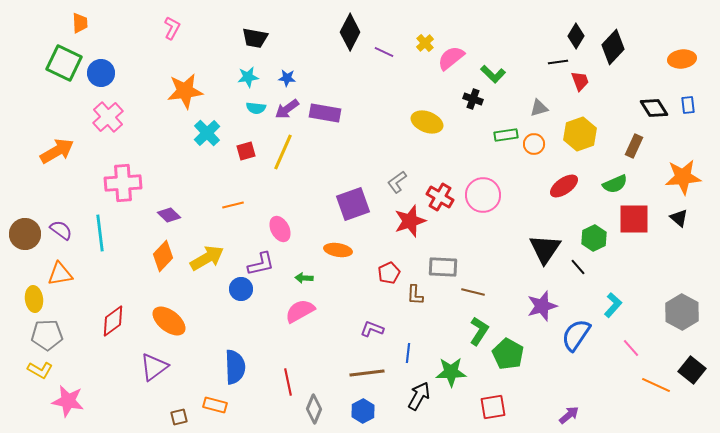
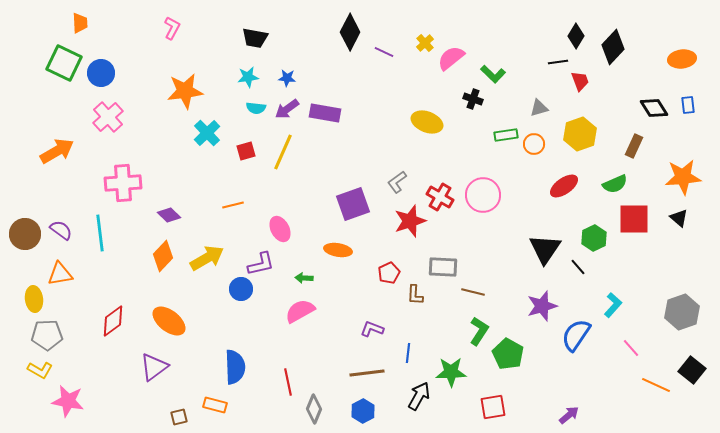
gray hexagon at (682, 312): rotated 12 degrees clockwise
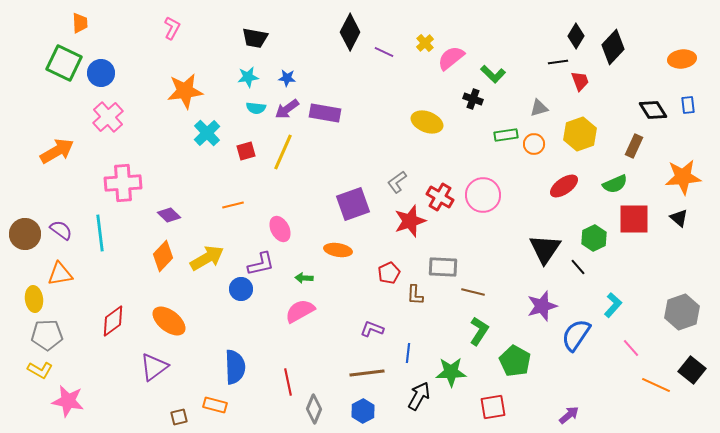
black diamond at (654, 108): moved 1 px left, 2 px down
green pentagon at (508, 354): moved 7 px right, 7 px down
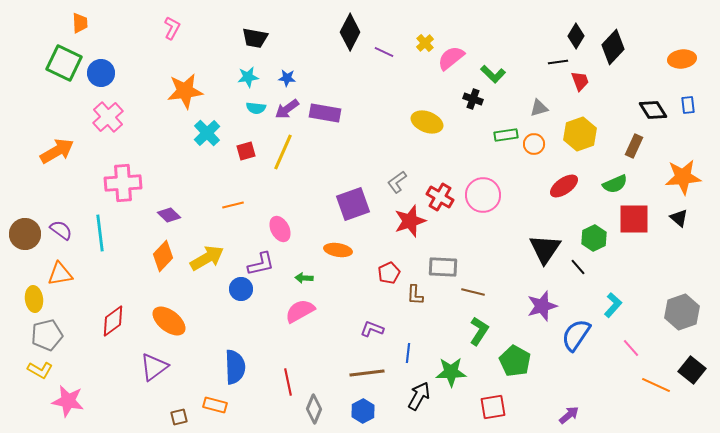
gray pentagon at (47, 335): rotated 12 degrees counterclockwise
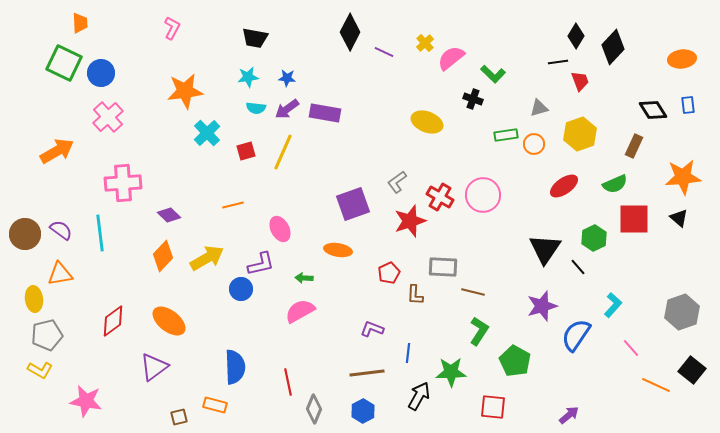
pink star at (68, 401): moved 18 px right
red square at (493, 407): rotated 16 degrees clockwise
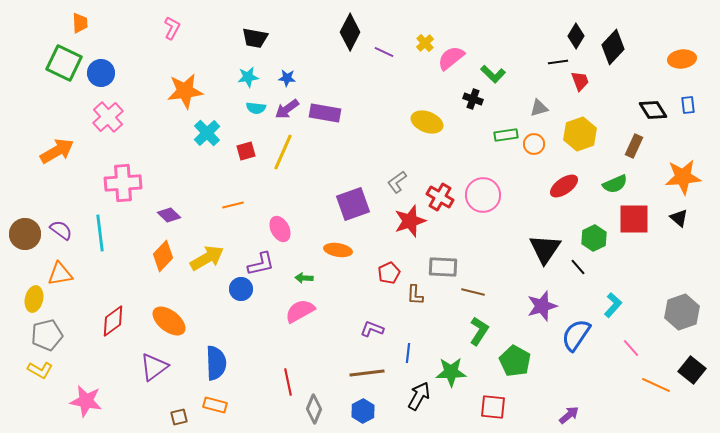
yellow ellipse at (34, 299): rotated 20 degrees clockwise
blue semicircle at (235, 367): moved 19 px left, 4 px up
